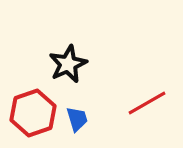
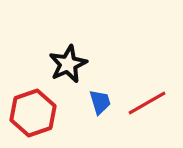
blue trapezoid: moved 23 px right, 17 px up
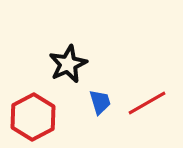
red hexagon: moved 4 px down; rotated 9 degrees counterclockwise
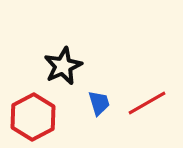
black star: moved 5 px left, 2 px down
blue trapezoid: moved 1 px left, 1 px down
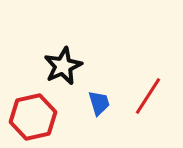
red line: moved 1 px right, 7 px up; rotated 27 degrees counterclockwise
red hexagon: rotated 15 degrees clockwise
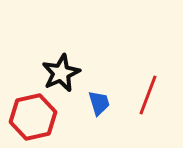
black star: moved 2 px left, 7 px down
red line: moved 1 px up; rotated 12 degrees counterclockwise
